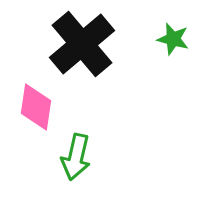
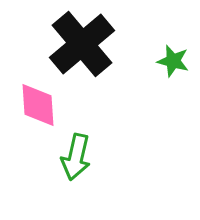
green star: moved 22 px down
pink diamond: moved 2 px right, 2 px up; rotated 12 degrees counterclockwise
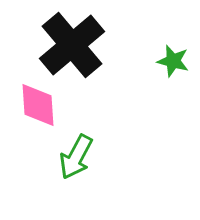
black cross: moved 10 px left, 1 px down
green arrow: rotated 15 degrees clockwise
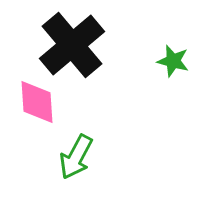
pink diamond: moved 1 px left, 3 px up
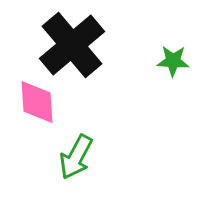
green star: rotated 12 degrees counterclockwise
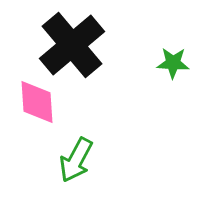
green star: moved 2 px down
green arrow: moved 3 px down
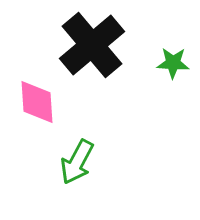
black cross: moved 20 px right
green arrow: moved 1 px right, 2 px down
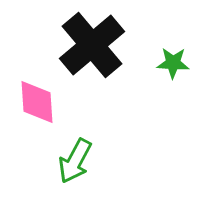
green arrow: moved 2 px left, 1 px up
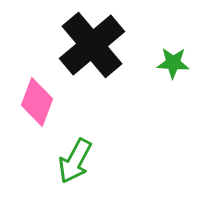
pink diamond: rotated 24 degrees clockwise
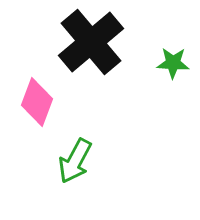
black cross: moved 1 px left, 3 px up
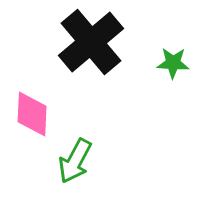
pink diamond: moved 5 px left, 12 px down; rotated 18 degrees counterclockwise
